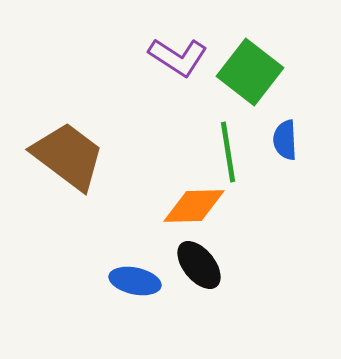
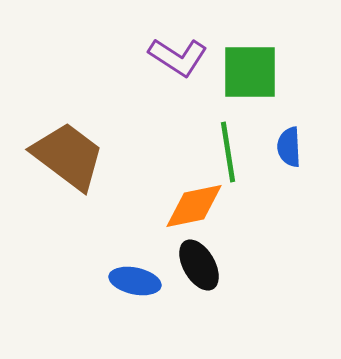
green square: rotated 38 degrees counterclockwise
blue semicircle: moved 4 px right, 7 px down
orange diamond: rotated 10 degrees counterclockwise
black ellipse: rotated 9 degrees clockwise
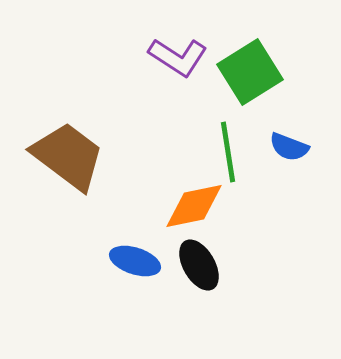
green square: rotated 32 degrees counterclockwise
blue semicircle: rotated 66 degrees counterclockwise
blue ellipse: moved 20 px up; rotated 6 degrees clockwise
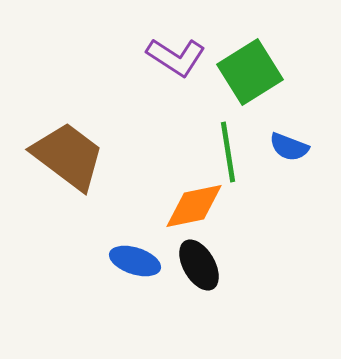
purple L-shape: moved 2 px left
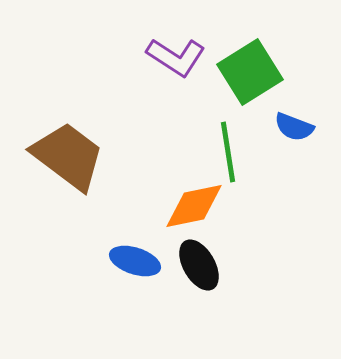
blue semicircle: moved 5 px right, 20 px up
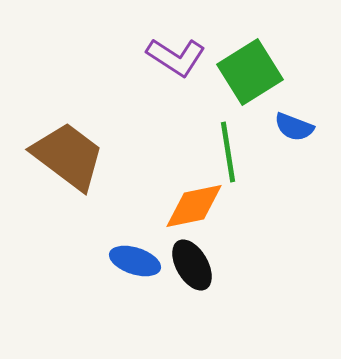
black ellipse: moved 7 px left
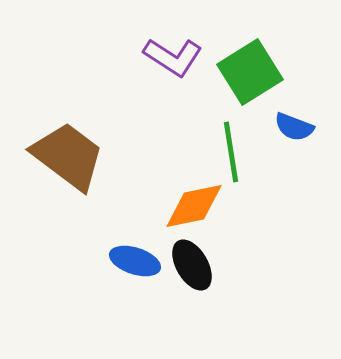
purple L-shape: moved 3 px left
green line: moved 3 px right
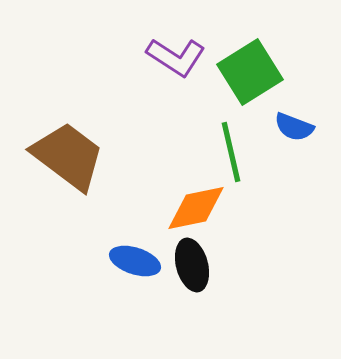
purple L-shape: moved 3 px right
green line: rotated 4 degrees counterclockwise
orange diamond: moved 2 px right, 2 px down
black ellipse: rotated 15 degrees clockwise
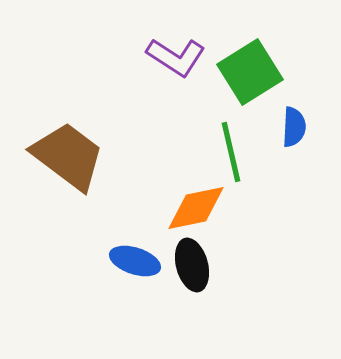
blue semicircle: rotated 108 degrees counterclockwise
